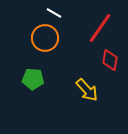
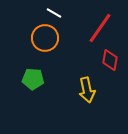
yellow arrow: rotated 30 degrees clockwise
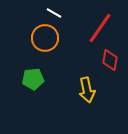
green pentagon: rotated 10 degrees counterclockwise
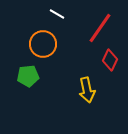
white line: moved 3 px right, 1 px down
orange circle: moved 2 px left, 6 px down
red diamond: rotated 15 degrees clockwise
green pentagon: moved 5 px left, 3 px up
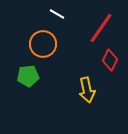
red line: moved 1 px right
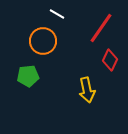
orange circle: moved 3 px up
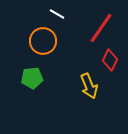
green pentagon: moved 4 px right, 2 px down
yellow arrow: moved 2 px right, 4 px up; rotated 10 degrees counterclockwise
